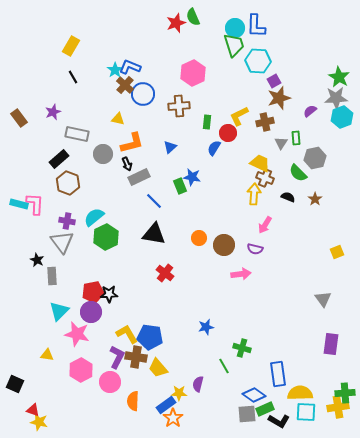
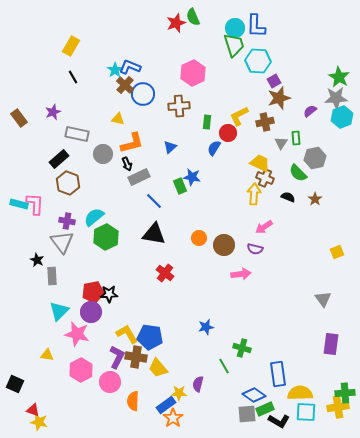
pink arrow at (265, 225): moved 1 px left, 2 px down; rotated 24 degrees clockwise
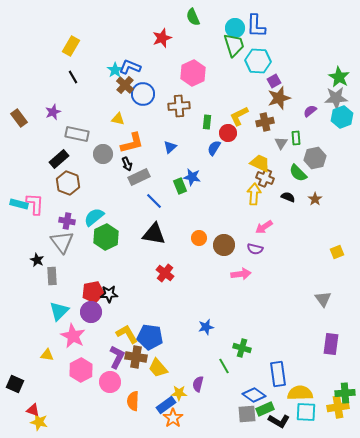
red star at (176, 23): moved 14 px left, 15 px down
pink star at (77, 334): moved 4 px left, 2 px down; rotated 15 degrees clockwise
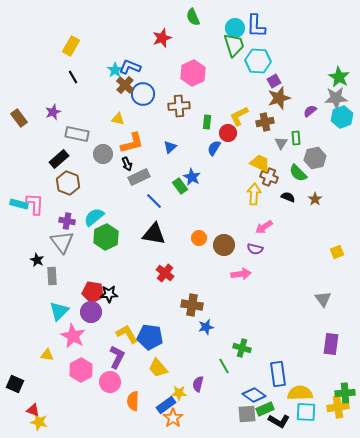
blue star at (192, 177): rotated 18 degrees clockwise
brown cross at (265, 178): moved 4 px right, 1 px up
green rectangle at (180, 186): rotated 14 degrees counterclockwise
red pentagon at (93, 292): rotated 20 degrees clockwise
brown cross at (136, 357): moved 56 px right, 52 px up
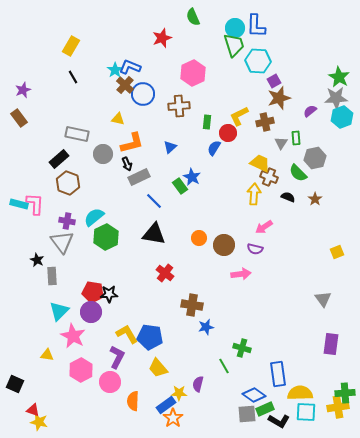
purple star at (53, 112): moved 30 px left, 22 px up
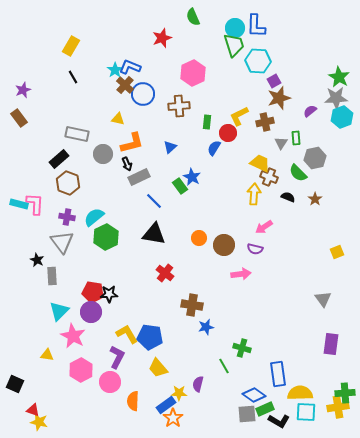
purple cross at (67, 221): moved 4 px up
